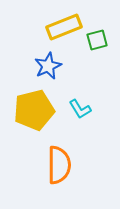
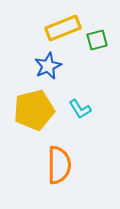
yellow rectangle: moved 1 px left, 1 px down
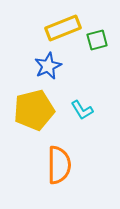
cyan L-shape: moved 2 px right, 1 px down
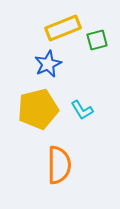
blue star: moved 2 px up
yellow pentagon: moved 4 px right, 1 px up
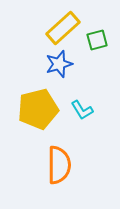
yellow rectangle: rotated 20 degrees counterclockwise
blue star: moved 11 px right; rotated 8 degrees clockwise
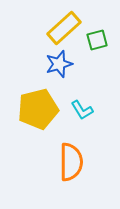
yellow rectangle: moved 1 px right
orange semicircle: moved 12 px right, 3 px up
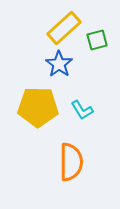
blue star: rotated 20 degrees counterclockwise
yellow pentagon: moved 2 px up; rotated 15 degrees clockwise
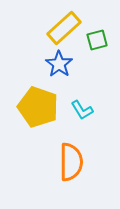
yellow pentagon: rotated 18 degrees clockwise
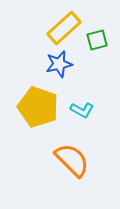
blue star: rotated 24 degrees clockwise
cyan L-shape: rotated 30 degrees counterclockwise
orange semicircle: moved 1 px right, 2 px up; rotated 45 degrees counterclockwise
